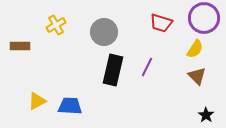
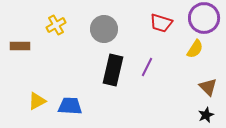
gray circle: moved 3 px up
brown triangle: moved 11 px right, 11 px down
black star: rotated 14 degrees clockwise
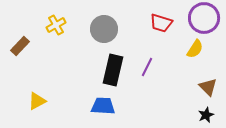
brown rectangle: rotated 48 degrees counterclockwise
blue trapezoid: moved 33 px right
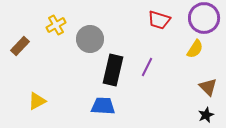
red trapezoid: moved 2 px left, 3 px up
gray circle: moved 14 px left, 10 px down
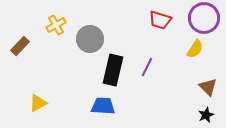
red trapezoid: moved 1 px right
yellow triangle: moved 1 px right, 2 px down
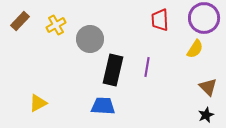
red trapezoid: rotated 70 degrees clockwise
brown rectangle: moved 25 px up
purple line: rotated 18 degrees counterclockwise
